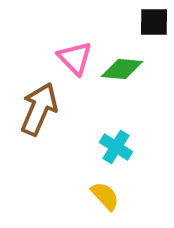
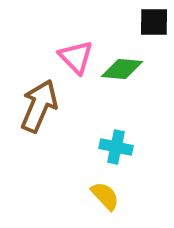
pink triangle: moved 1 px right, 1 px up
brown arrow: moved 3 px up
cyan cross: rotated 20 degrees counterclockwise
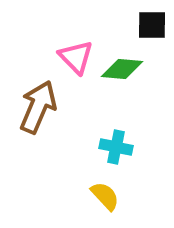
black square: moved 2 px left, 3 px down
brown arrow: moved 1 px left, 1 px down
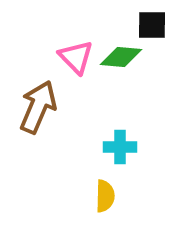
green diamond: moved 1 px left, 12 px up
cyan cross: moved 4 px right; rotated 12 degrees counterclockwise
yellow semicircle: rotated 44 degrees clockwise
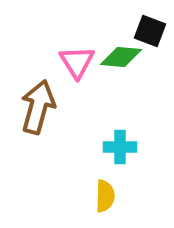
black square: moved 2 px left, 6 px down; rotated 20 degrees clockwise
pink triangle: moved 1 px right, 5 px down; rotated 12 degrees clockwise
brown arrow: rotated 8 degrees counterclockwise
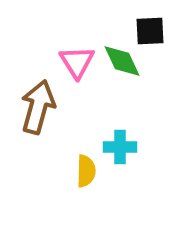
black square: rotated 24 degrees counterclockwise
green diamond: moved 1 px right, 4 px down; rotated 60 degrees clockwise
yellow semicircle: moved 19 px left, 25 px up
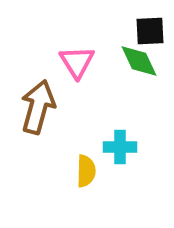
green diamond: moved 17 px right
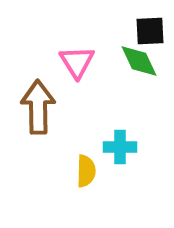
brown arrow: rotated 16 degrees counterclockwise
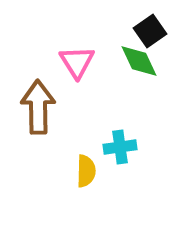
black square: rotated 32 degrees counterclockwise
cyan cross: rotated 8 degrees counterclockwise
